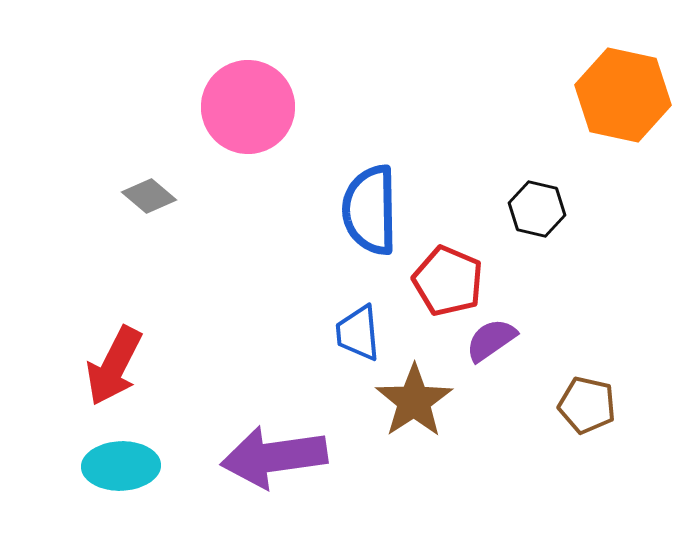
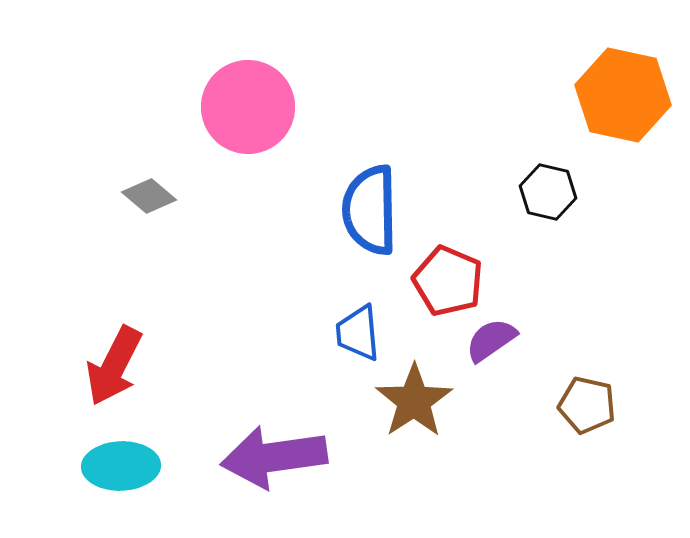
black hexagon: moved 11 px right, 17 px up
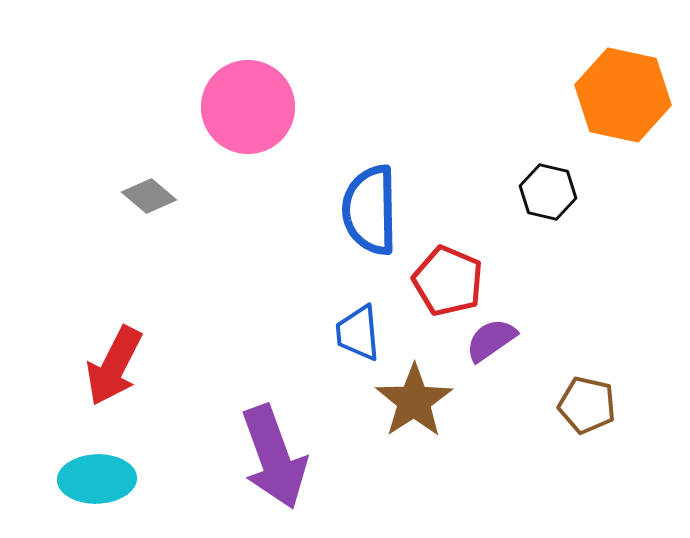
purple arrow: rotated 102 degrees counterclockwise
cyan ellipse: moved 24 px left, 13 px down
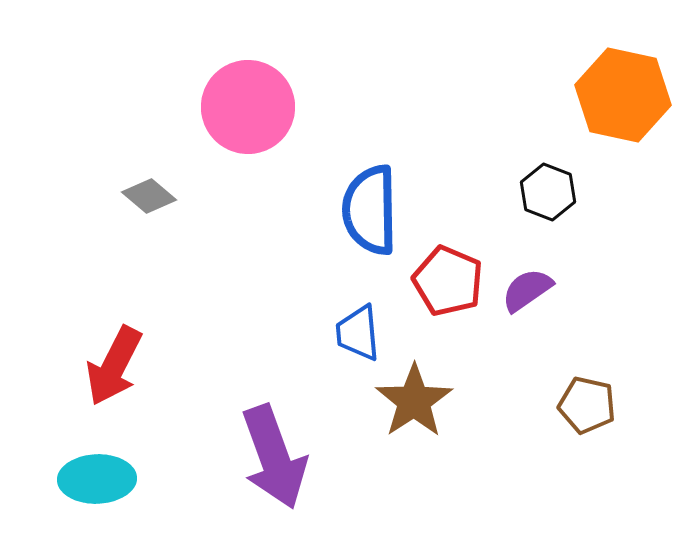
black hexagon: rotated 8 degrees clockwise
purple semicircle: moved 36 px right, 50 px up
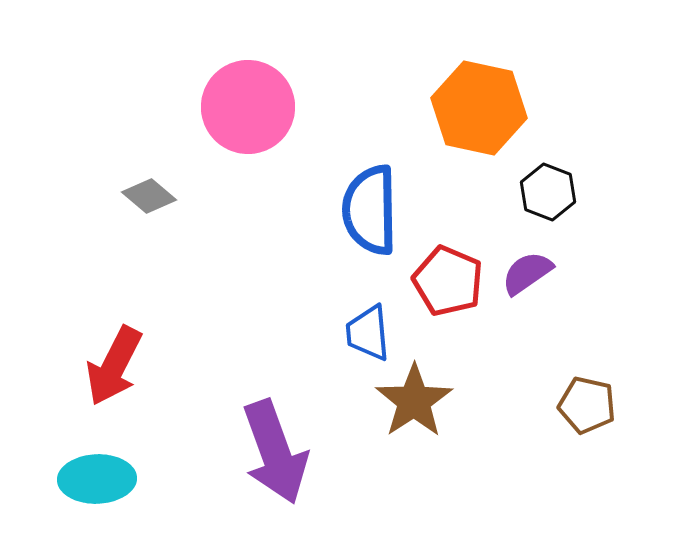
orange hexagon: moved 144 px left, 13 px down
purple semicircle: moved 17 px up
blue trapezoid: moved 10 px right
purple arrow: moved 1 px right, 5 px up
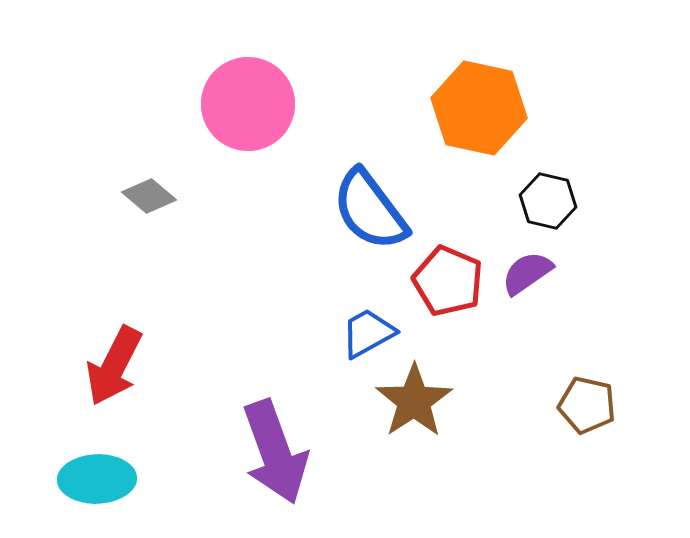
pink circle: moved 3 px up
black hexagon: moved 9 px down; rotated 8 degrees counterclockwise
blue semicircle: rotated 36 degrees counterclockwise
blue trapezoid: rotated 66 degrees clockwise
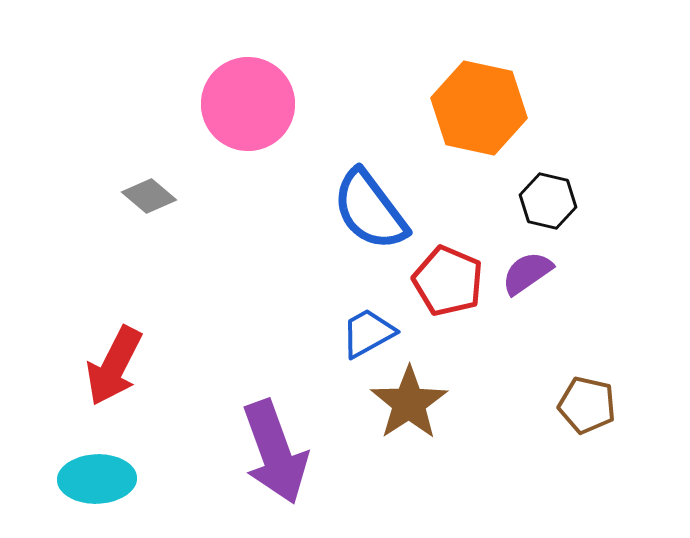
brown star: moved 5 px left, 2 px down
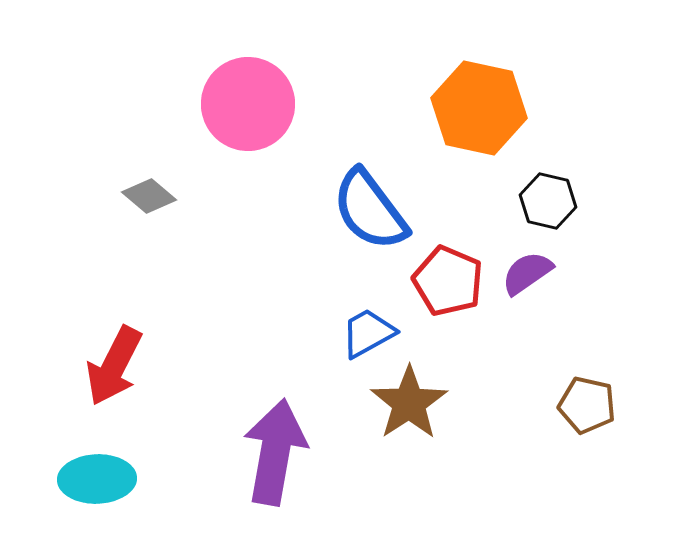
purple arrow: rotated 150 degrees counterclockwise
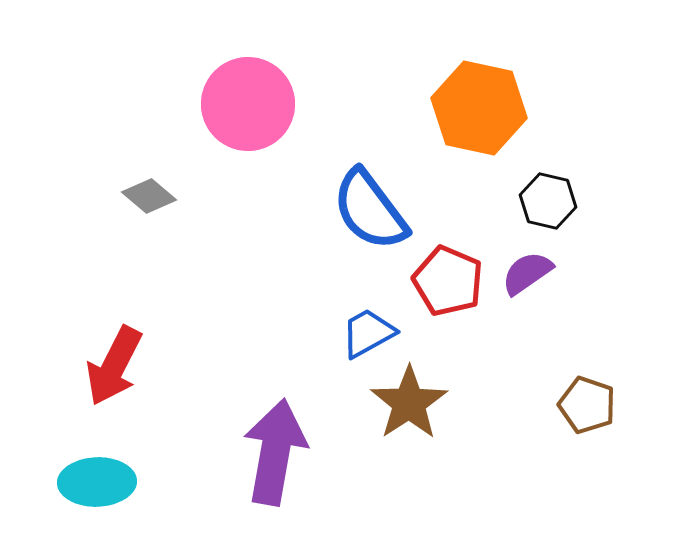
brown pentagon: rotated 6 degrees clockwise
cyan ellipse: moved 3 px down
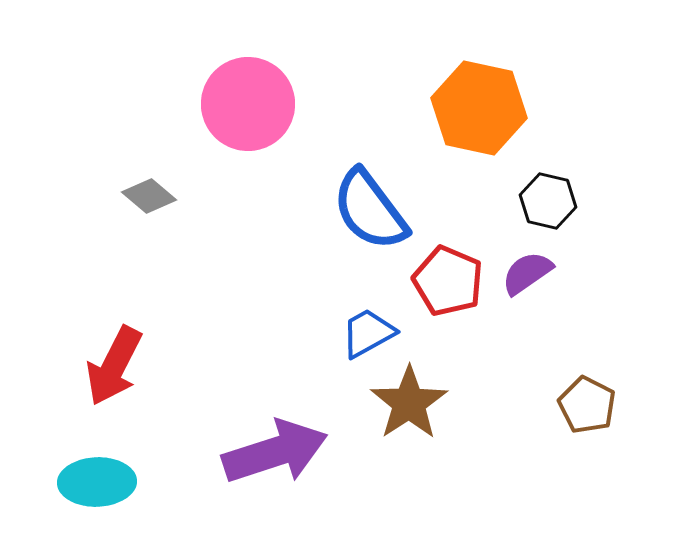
brown pentagon: rotated 8 degrees clockwise
purple arrow: rotated 62 degrees clockwise
